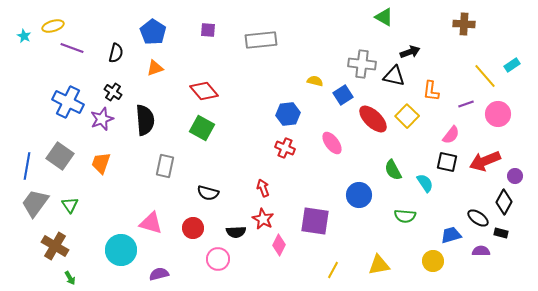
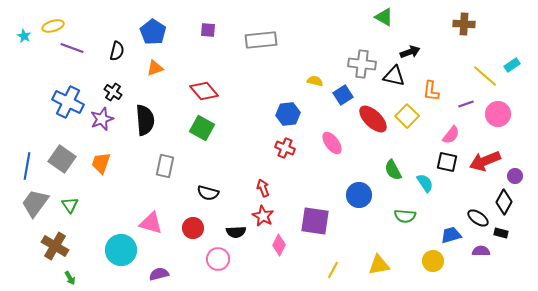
black semicircle at (116, 53): moved 1 px right, 2 px up
yellow line at (485, 76): rotated 8 degrees counterclockwise
gray square at (60, 156): moved 2 px right, 3 px down
red star at (263, 219): moved 3 px up
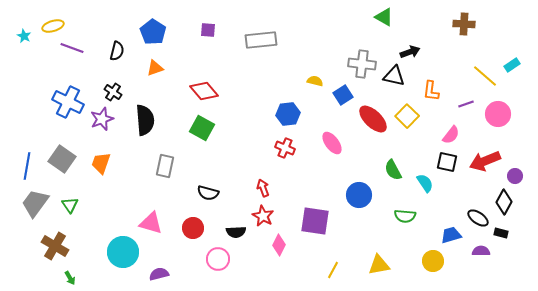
cyan circle at (121, 250): moved 2 px right, 2 px down
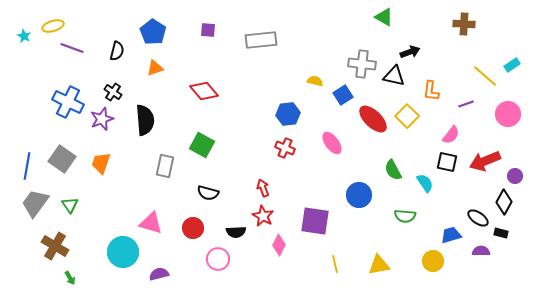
pink circle at (498, 114): moved 10 px right
green square at (202, 128): moved 17 px down
yellow line at (333, 270): moved 2 px right, 6 px up; rotated 42 degrees counterclockwise
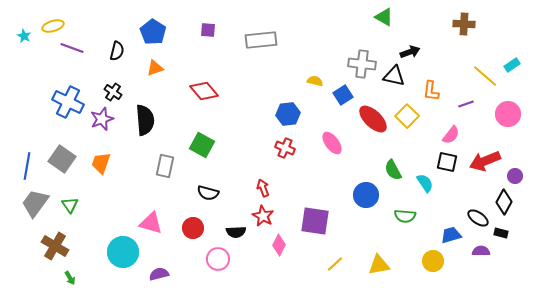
blue circle at (359, 195): moved 7 px right
yellow line at (335, 264): rotated 60 degrees clockwise
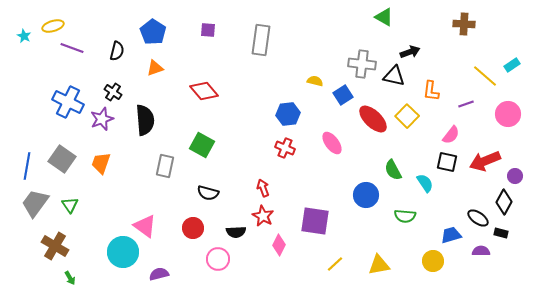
gray rectangle at (261, 40): rotated 76 degrees counterclockwise
pink triangle at (151, 223): moved 6 px left, 3 px down; rotated 20 degrees clockwise
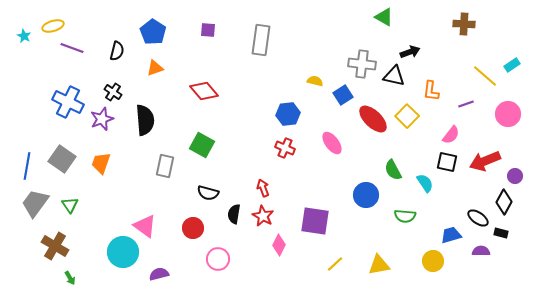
black semicircle at (236, 232): moved 2 px left, 18 px up; rotated 102 degrees clockwise
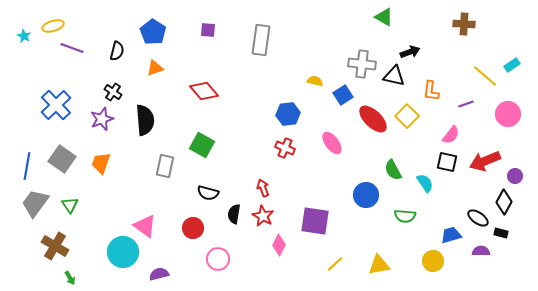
blue cross at (68, 102): moved 12 px left, 3 px down; rotated 20 degrees clockwise
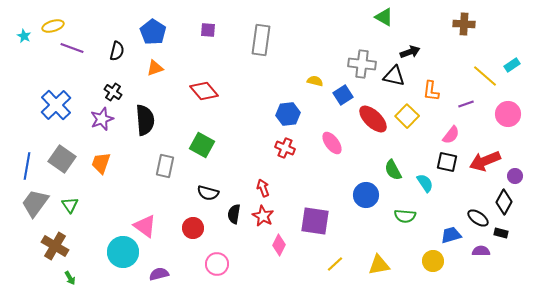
pink circle at (218, 259): moved 1 px left, 5 px down
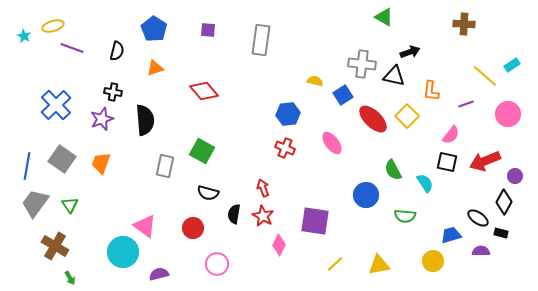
blue pentagon at (153, 32): moved 1 px right, 3 px up
black cross at (113, 92): rotated 24 degrees counterclockwise
green square at (202, 145): moved 6 px down
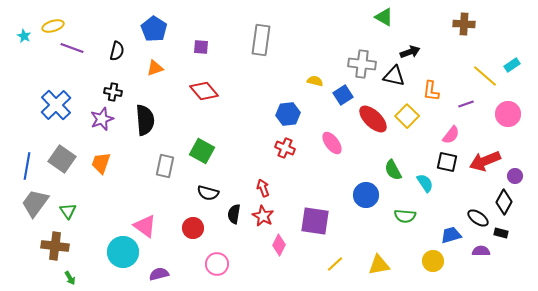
purple square at (208, 30): moved 7 px left, 17 px down
green triangle at (70, 205): moved 2 px left, 6 px down
brown cross at (55, 246): rotated 24 degrees counterclockwise
